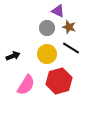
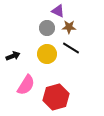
brown star: rotated 16 degrees counterclockwise
red hexagon: moved 3 px left, 16 px down
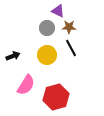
black line: rotated 30 degrees clockwise
yellow circle: moved 1 px down
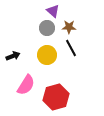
purple triangle: moved 5 px left; rotated 16 degrees clockwise
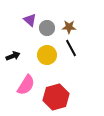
purple triangle: moved 23 px left, 9 px down
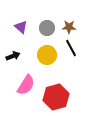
purple triangle: moved 9 px left, 7 px down
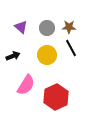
red hexagon: rotated 10 degrees counterclockwise
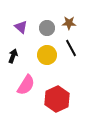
brown star: moved 4 px up
black arrow: rotated 48 degrees counterclockwise
red hexagon: moved 1 px right, 2 px down
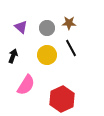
red hexagon: moved 5 px right
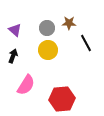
purple triangle: moved 6 px left, 3 px down
black line: moved 15 px right, 5 px up
yellow circle: moved 1 px right, 5 px up
red hexagon: rotated 20 degrees clockwise
